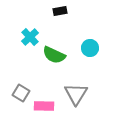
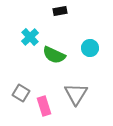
pink rectangle: rotated 72 degrees clockwise
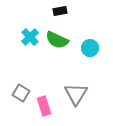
green semicircle: moved 3 px right, 15 px up
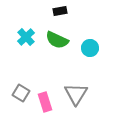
cyan cross: moved 4 px left
pink rectangle: moved 1 px right, 4 px up
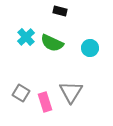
black rectangle: rotated 24 degrees clockwise
green semicircle: moved 5 px left, 3 px down
gray triangle: moved 5 px left, 2 px up
